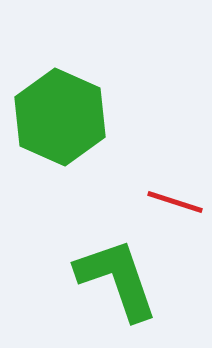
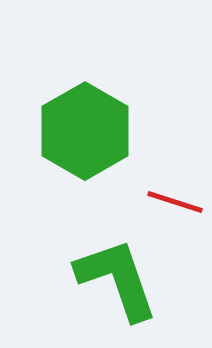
green hexagon: moved 25 px right, 14 px down; rotated 6 degrees clockwise
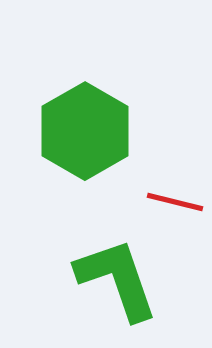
red line: rotated 4 degrees counterclockwise
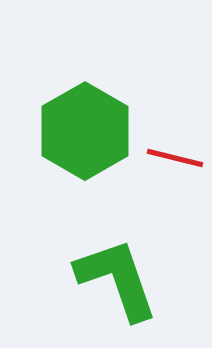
red line: moved 44 px up
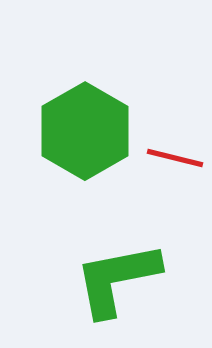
green L-shape: rotated 82 degrees counterclockwise
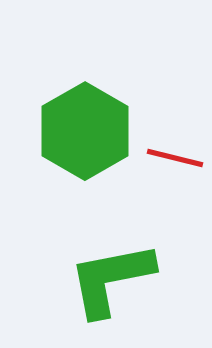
green L-shape: moved 6 px left
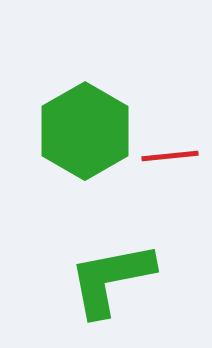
red line: moved 5 px left, 2 px up; rotated 20 degrees counterclockwise
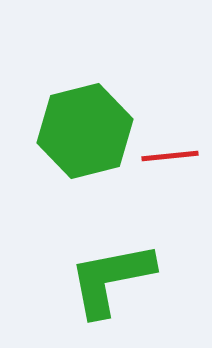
green hexagon: rotated 16 degrees clockwise
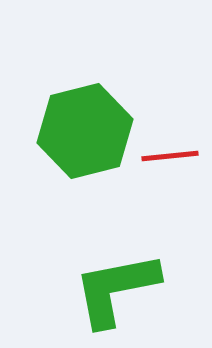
green L-shape: moved 5 px right, 10 px down
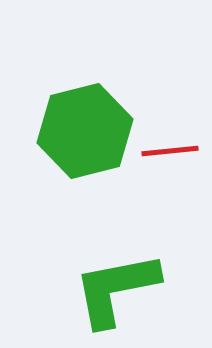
red line: moved 5 px up
